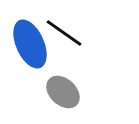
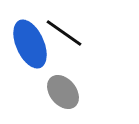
gray ellipse: rotated 8 degrees clockwise
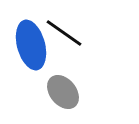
blue ellipse: moved 1 px right, 1 px down; rotated 9 degrees clockwise
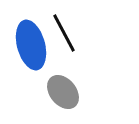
black line: rotated 27 degrees clockwise
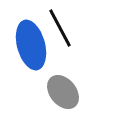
black line: moved 4 px left, 5 px up
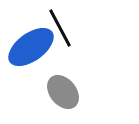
blue ellipse: moved 2 px down; rotated 69 degrees clockwise
